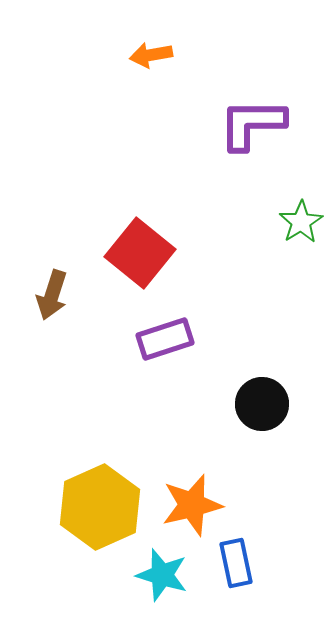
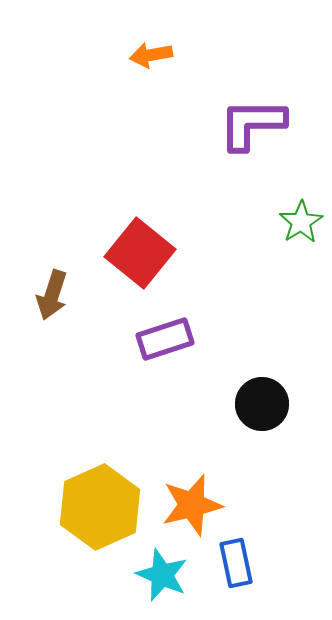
cyan star: rotated 6 degrees clockwise
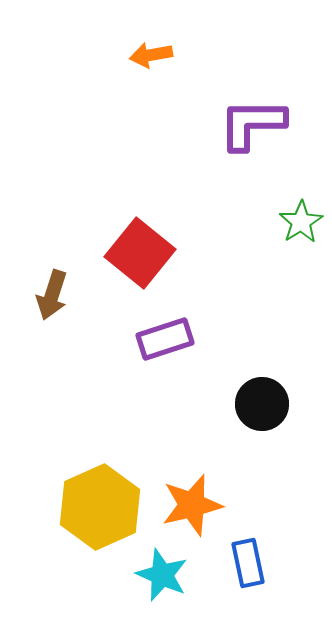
blue rectangle: moved 12 px right
